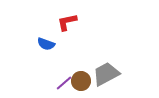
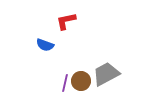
red L-shape: moved 1 px left, 1 px up
blue semicircle: moved 1 px left, 1 px down
purple line: moved 1 px right; rotated 36 degrees counterclockwise
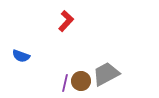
red L-shape: rotated 145 degrees clockwise
blue semicircle: moved 24 px left, 11 px down
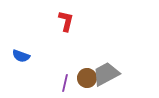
red L-shape: rotated 30 degrees counterclockwise
brown circle: moved 6 px right, 3 px up
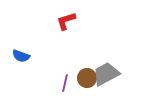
red L-shape: rotated 120 degrees counterclockwise
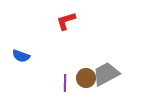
brown circle: moved 1 px left
purple line: rotated 12 degrees counterclockwise
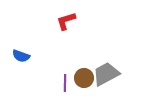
brown circle: moved 2 px left
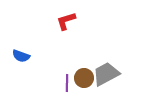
purple line: moved 2 px right
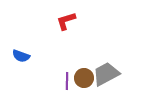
purple line: moved 2 px up
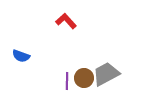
red L-shape: rotated 65 degrees clockwise
